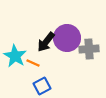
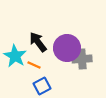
purple circle: moved 10 px down
black arrow: moved 8 px left; rotated 105 degrees clockwise
gray cross: moved 7 px left, 10 px down
orange line: moved 1 px right, 2 px down
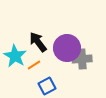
orange line: rotated 56 degrees counterclockwise
blue square: moved 5 px right
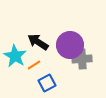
black arrow: rotated 20 degrees counterclockwise
purple circle: moved 3 px right, 3 px up
blue square: moved 3 px up
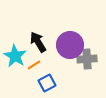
black arrow: rotated 25 degrees clockwise
gray cross: moved 5 px right
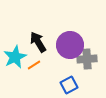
cyan star: moved 1 px down; rotated 15 degrees clockwise
blue square: moved 22 px right, 2 px down
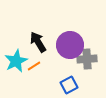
cyan star: moved 1 px right, 4 px down
orange line: moved 1 px down
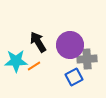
cyan star: rotated 25 degrees clockwise
blue square: moved 5 px right, 8 px up
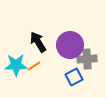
cyan star: moved 4 px down
